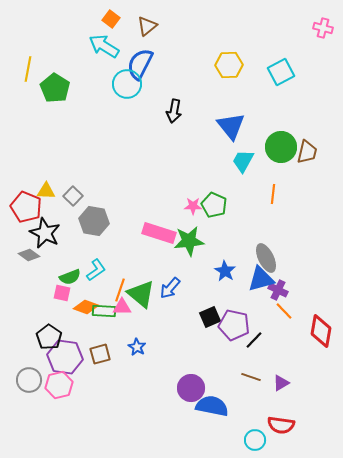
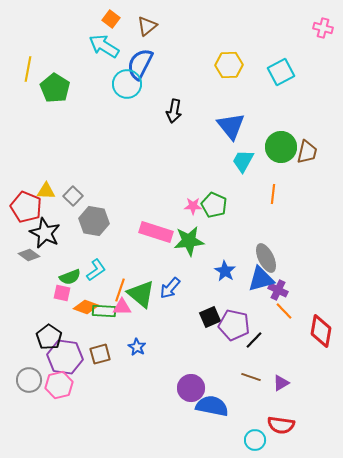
pink rectangle at (159, 233): moved 3 px left, 1 px up
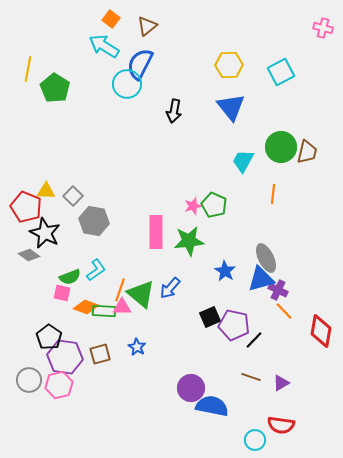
blue triangle at (231, 126): moved 19 px up
pink star at (193, 206): rotated 18 degrees counterclockwise
pink rectangle at (156, 232): rotated 72 degrees clockwise
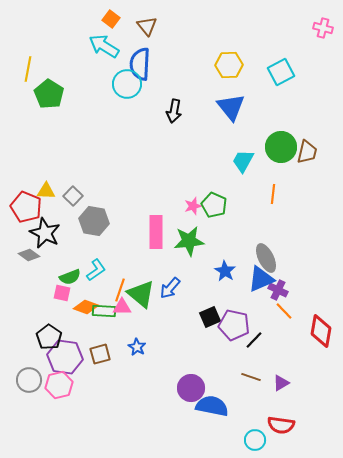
brown triangle at (147, 26): rotated 30 degrees counterclockwise
blue semicircle at (140, 64): rotated 24 degrees counterclockwise
green pentagon at (55, 88): moved 6 px left, 6 px down
blue triangle at (261, 279): rotated 8 degrees counterclockwise
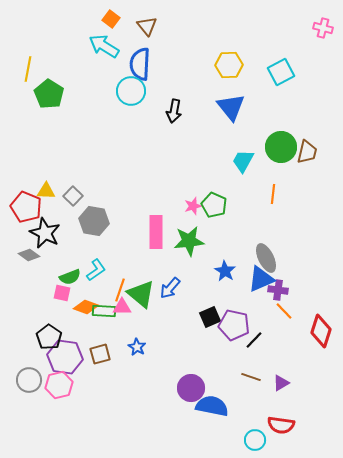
cyan circle at (127, 84): moved 4 px right, 7 px down
purple cross at (278, 290): rotated 18 degrees counterclockwise
red diamond at (321, 331): rotated 8 degrees clockwise
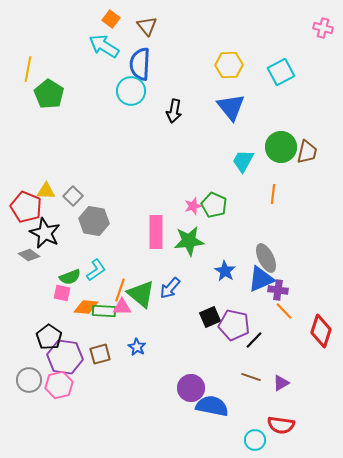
orange diamond at (86, 307): rotated 15 degrees counterclockwise
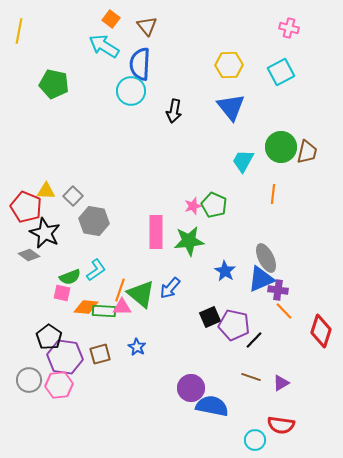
pink cross at (323, 28): moved 34 px left
yellow line at (28, 69): moved 9 px left, 38 px up
green pentagon at (49, 94): moved 5 px right, 10 px up; rotated 20 degrees counterclockwise
pink hexagon at (59, 385): rotated 8 degrees clockwise
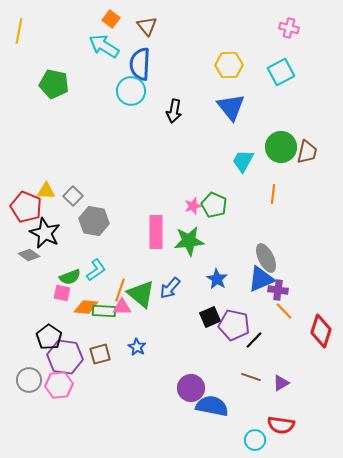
blue star at (225, 271): moved 8 px left, 8 px down
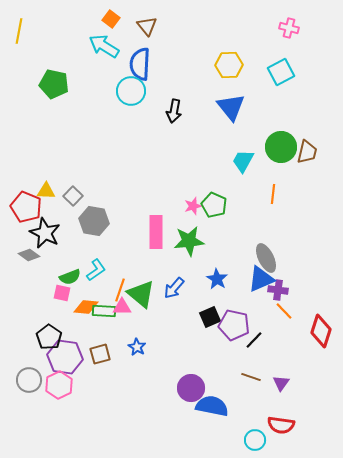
blue arrow at (170, 288): moved 4 px right
purple triangle at (281, 383): rotated 24 degrees counterclockwise
pink hexagon at (59, 385): rotated 20 degrees counterclockwise
